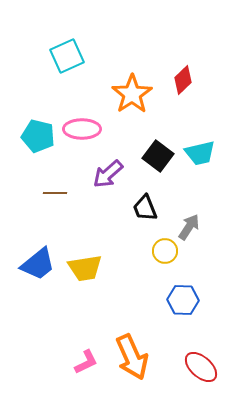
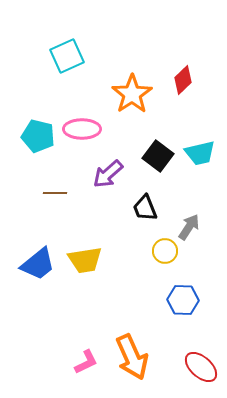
yellow trapezoid: moved 8 px up
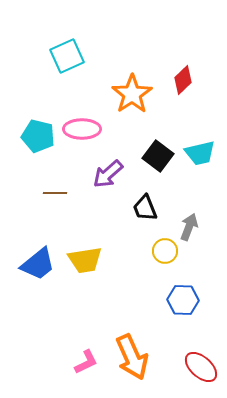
gray arrow: rotated 12 degrees counterclockwise
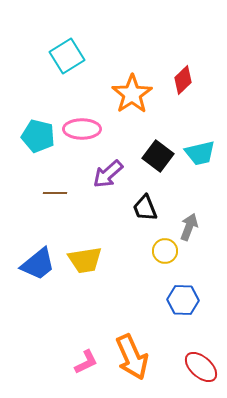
cyan square: rotated 8 degrees counterclockwise
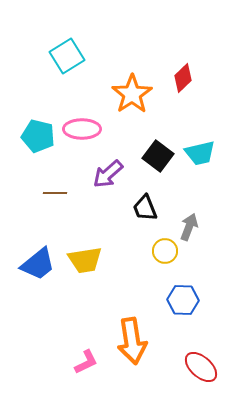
red diamond: moved 2 px up
orange arrow: moved 16 px up; rotated 15 degrees clockwise
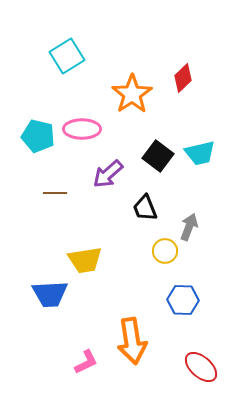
blue trapezoid: moved 12 px right, 30 px down; rotated 36 degrees clockwise
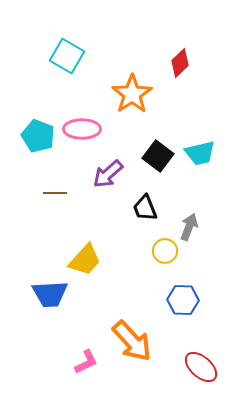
cyan square: rotated 28 degrees counterclockwise
red diamond: moved 3 px left, 15 px up
cyan pentagon: rotated 8 degrees clockwise
yellow trapezoid: rotated 39 degrees counterclockwise
orange arrow: rotated 33 degrees counterclockwise
